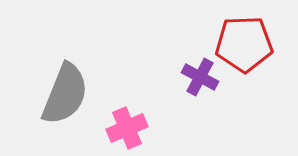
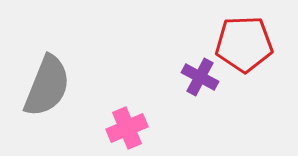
gray semicircle: moved 18 px left, 8 px up
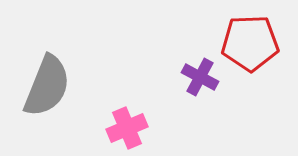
red pentagon: moved 6 px right, 1 px up
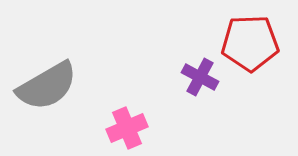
gray semicircle: rotated 38 degrees clockwise
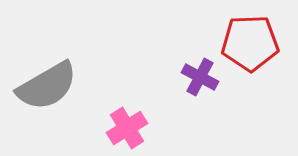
pink cross: rotated 9 degrees counterclockwise
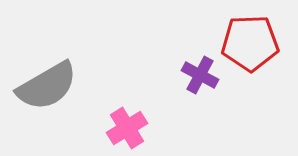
purple cross: moved 2 px up
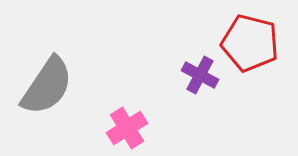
red pentagon: rotated 16 degrees clockwise
gray semicircle: rotated 26 degrees counterclockwise
